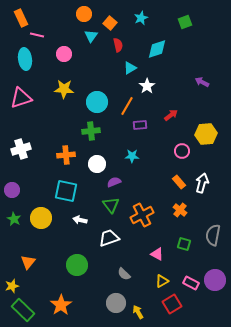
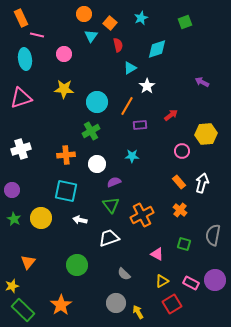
green cross at (91, 131): rotated 24 degrees counterclockwise
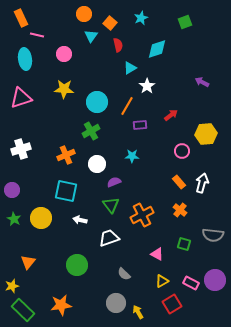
orange cross at (66, 155): rotated 18 degrees counterclockwise
gray semicircle at (213, 235): rotated 95 degrees counterclockwise
orange star at (61, 305): rotated 25 degrees clockwise
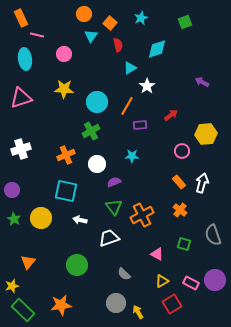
green triangle at (111, 205): moved 3 px right, 2 px down
gray semicircle at (213, 235): rotated 65 degrees clockwise
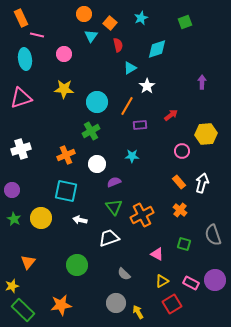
purple arrow at (202, 82): rotated 64 degrees clockwise
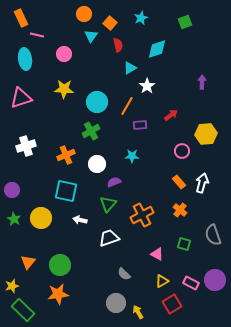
white cross at (21, 149): moved 5 px right, 3 px up
green triangle at (114, 207): moved 6 px left, 3 px up; rotated 18 degrees clockwise
green circle at (77, 265): moved 17 px left
orange star at (61, 305): moved 3 px left, 11 px up
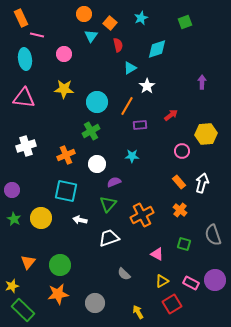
pink triangle at (21, 98): moved 3 px right; rotated 25 degrees clockwise
gray circle at (116, 303): moved 21 px left
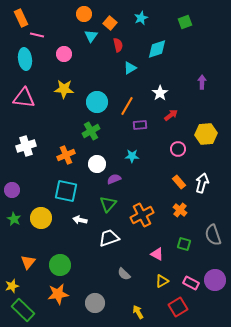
white star at (147, 86): moved 13 px right, 7 px down
pink circle at (182, 151): moved 4 px left, 2 px up
purple semicircle at (114, 182): moved 3 px up
red square at (172, 304): moved 6 px right, 3 px down
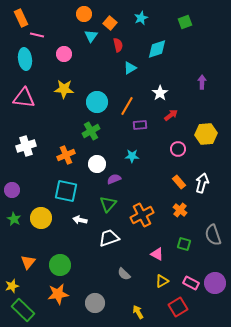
purple circle at (215, 280): moved 3 px down
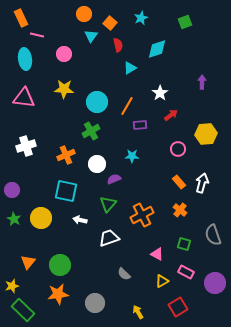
pink rectangle at (191, 283): moved 5 px left, 11 px up
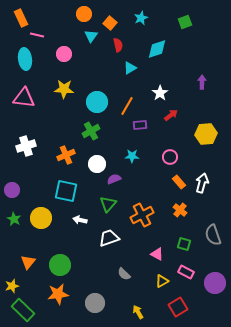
pink circle at (178, 149): moved 8 px left, 8 px down
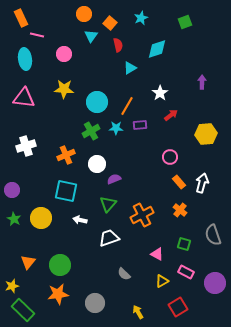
cyan star at (132, 156): moved 16 px left, 28 px up
